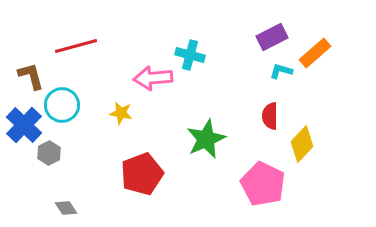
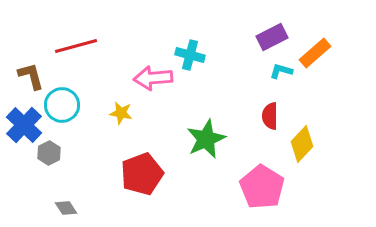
pink pentagon: moved 1 px left, 3 px down; rotated 6 degrees clockwise
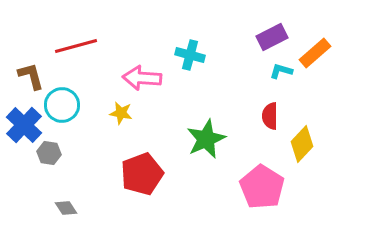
pink arrow: moved 11 px left; rotated 9 degrees clockwise
gray hexagon: rotated 25 degrees counterclockwise
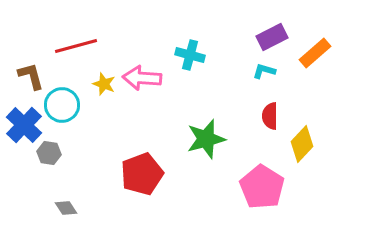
cyan L-shape: moved 17 px left
yellow star: moved 17 px left, 29 px up; rotated 10 degrees clockwise
green star: rotated 9 degrees clockwise
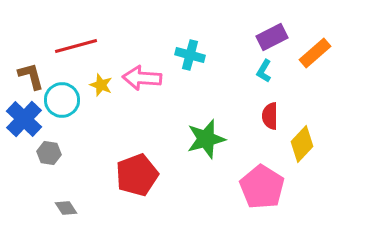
cyan L-shape: rotated 75 degrees counterclockwise
yellow star: moved 3 px left, 1 px down
cyan circle: moved 5 px up
blue cross: moved 6 px up
red pentagon: moved 5 px left, 1 px down
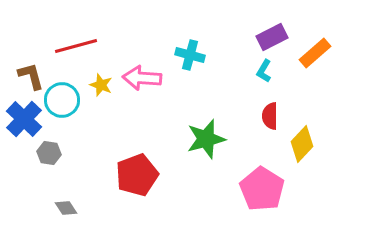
pink pentagon: moved 2 px down
